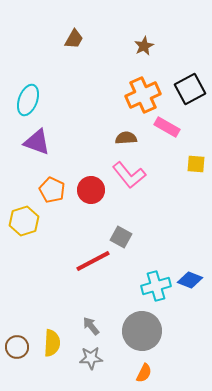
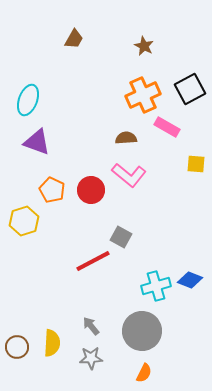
brown star: rotated 18 degrees counterclockwise
pink L-shape: rotated 12 degrees counterclockwise
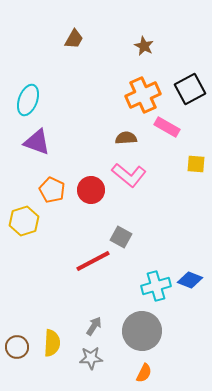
gray arrow: moved 3 px right; rotated 72 degrees clockwise
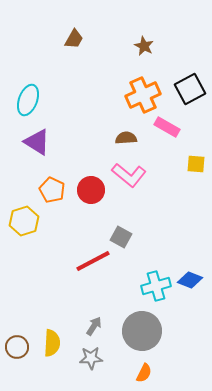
purple triangle: rotated 12 degrees clockwise
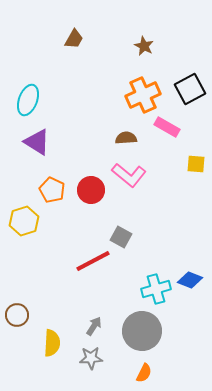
cyan cross: moved 3 px down
brown circle: moved 32 px up
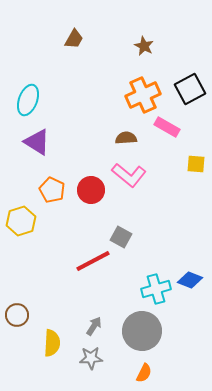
yellow hexagon: moved 3 px left
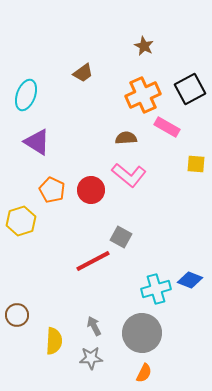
brown trapezoid: moved 9 px right, 34 px down; rotated 25 degrees clockwise
cyan ellipse: moved 2 px left, 5 px up
gray arrow: rotated 60 degrees counterclockwise
gray circle: moved 2 px down
yellow semicircle: moved 2 px right, 2 px up
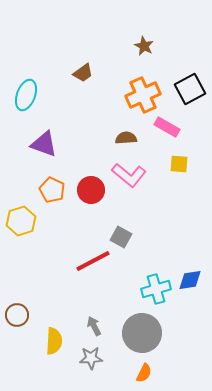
purple triangle: moved 7 px right, 2 px down; rotated 12 degrees counterclockwise
yellow square: moved 17 px left
blue diamond: rotated 30 degrees counterclockwise
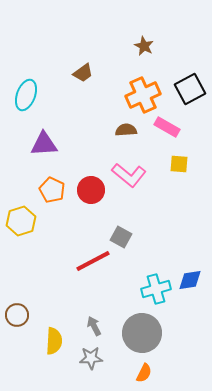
brown semicircle: moved 8 px up
purple triangle: rotated 24 degrees counterclockwise
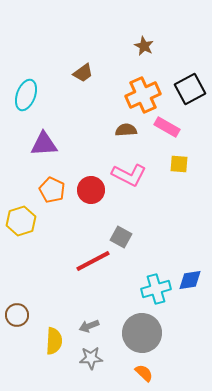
pink L-shape: rotated 12 degrees counterclockwise
gray arrow: moved 5 px left; rotated 84 degrees counterclockwise
orange semicircle: rotated 72 degrees counterclockwise
